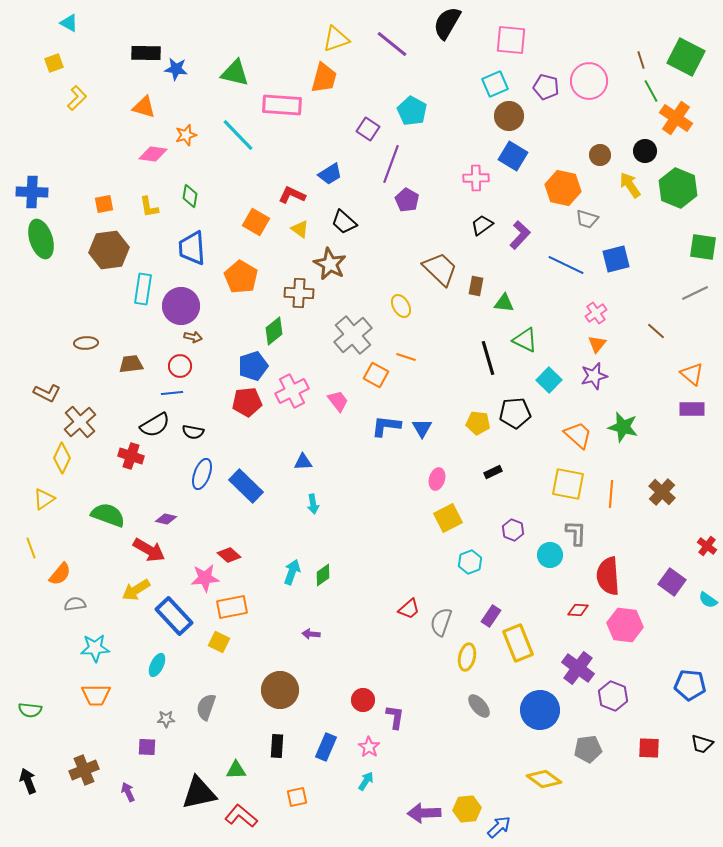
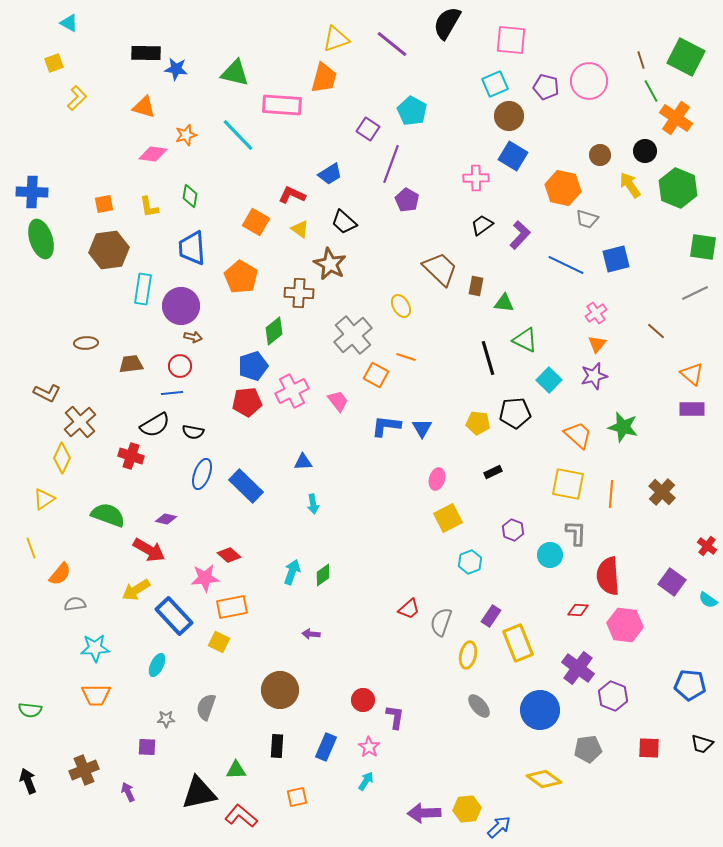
yellow ellipse at (467, 657): moved 1 px right, 2 px up
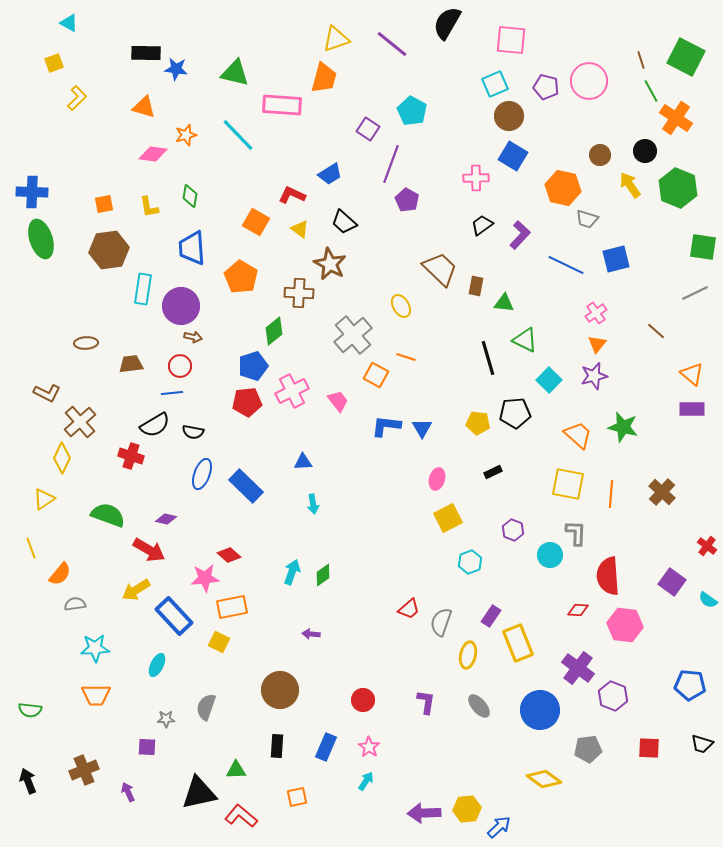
purple L-shape at (395, 717): moved 31 px right, 15 px up
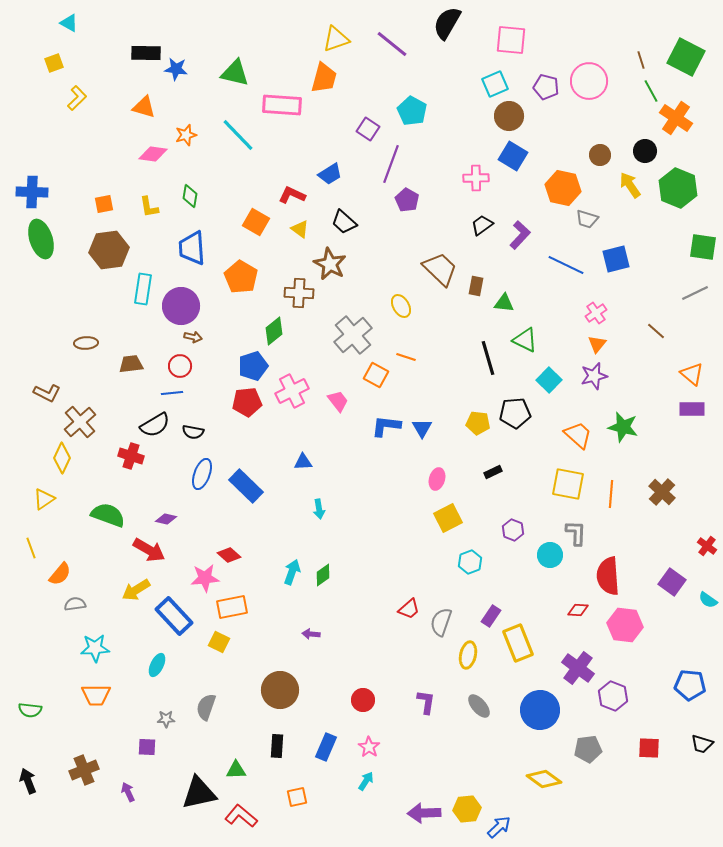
cyan arrow at (313, 504): moved 6 px right, 5 px down
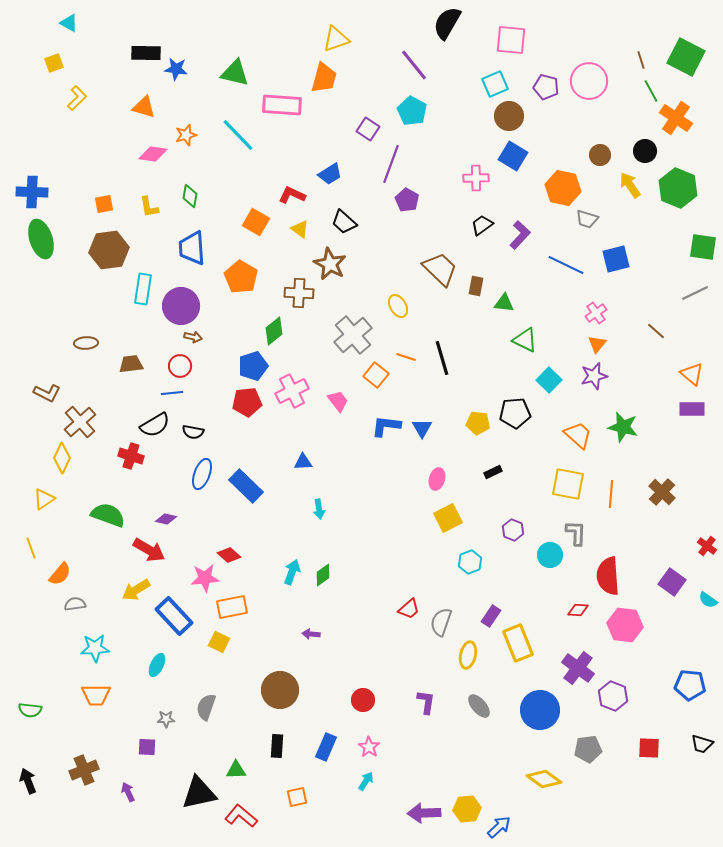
purple line at (392, 44): moved 22 px right, 21 px down; rotated 12 degrees clockwise
yellow ellipse at (401, 306): moved 3 px left
black line at (488, 358): moved 46 px left
orange square at (376, 375): rotated 10 degrees clockwise
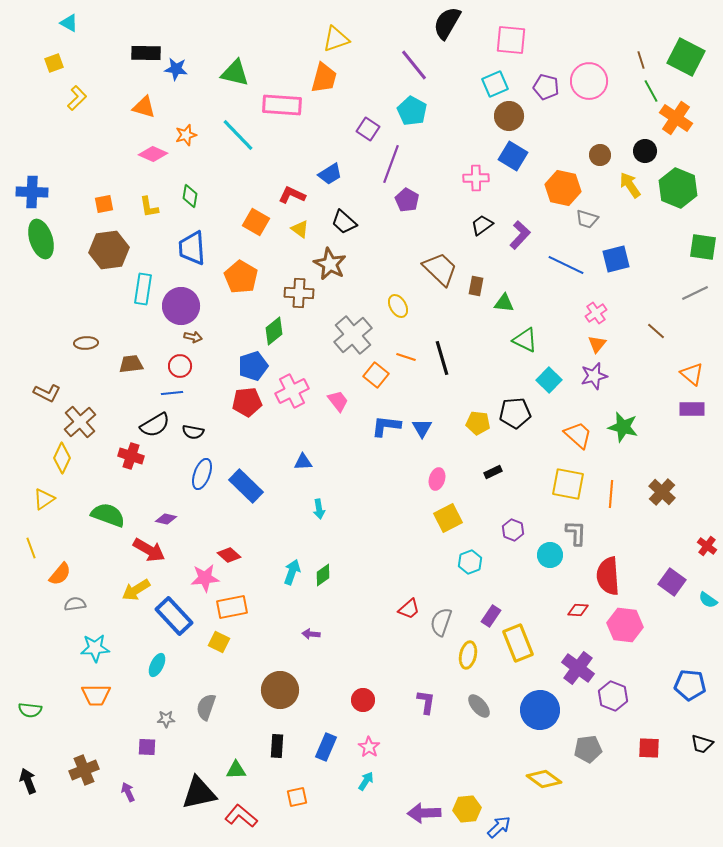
pink diamond at (153, 154): rotated 16 degrees clockwise
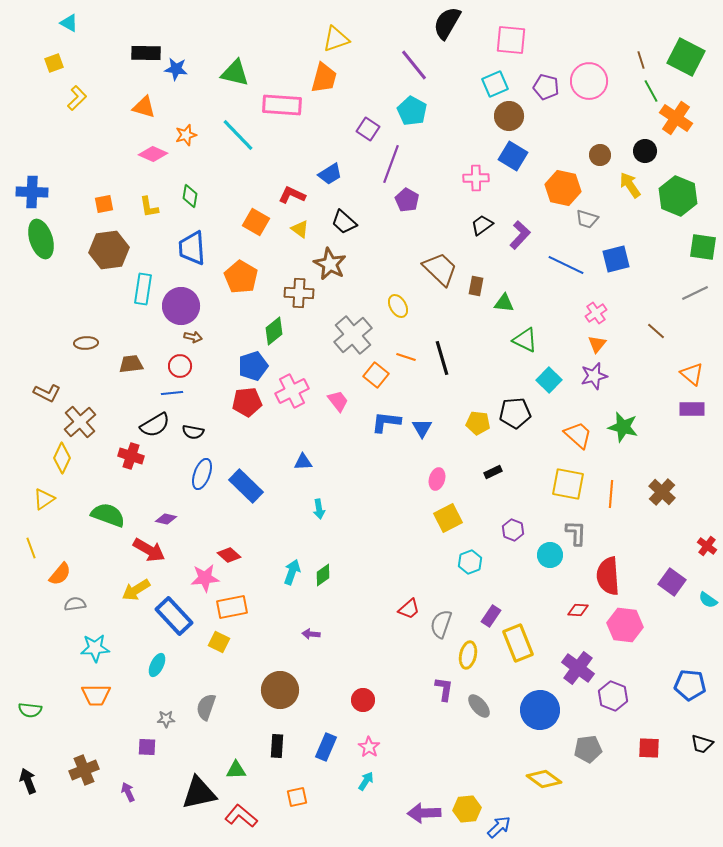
green hexagon at (678, 188): moved 8 px down
blue L-shape at (386, 426): moved 4 px up
gray semicircle at (441, 622): moved 2 px down
purple L-shape at (426, 702): moved 18 px right, 13 px up
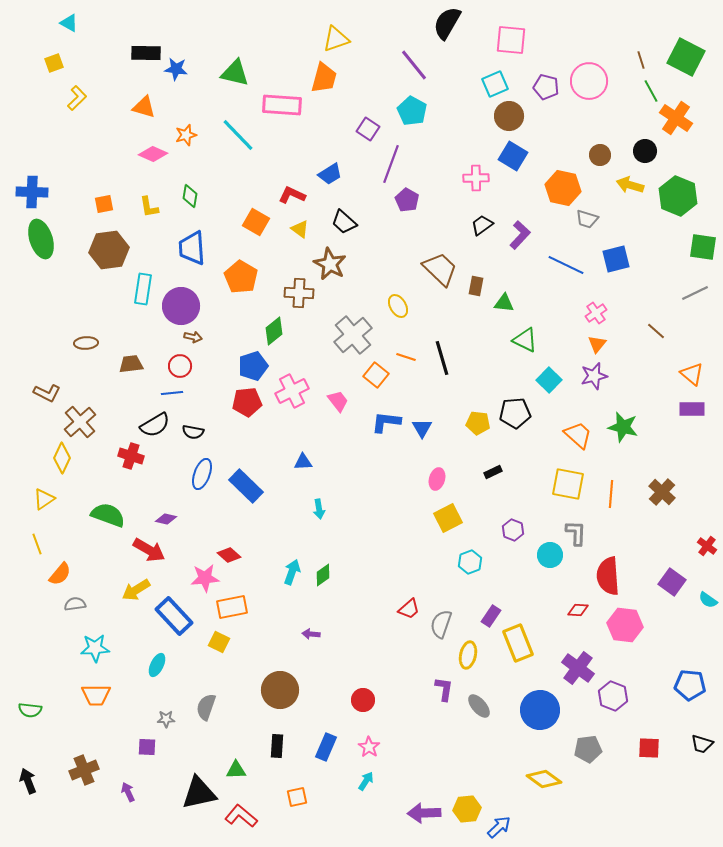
yellow arrow at (630, 185): rotated 40 degrees counterclockwise
yellow line at (31, 548): moved 6 px right, 4 px up
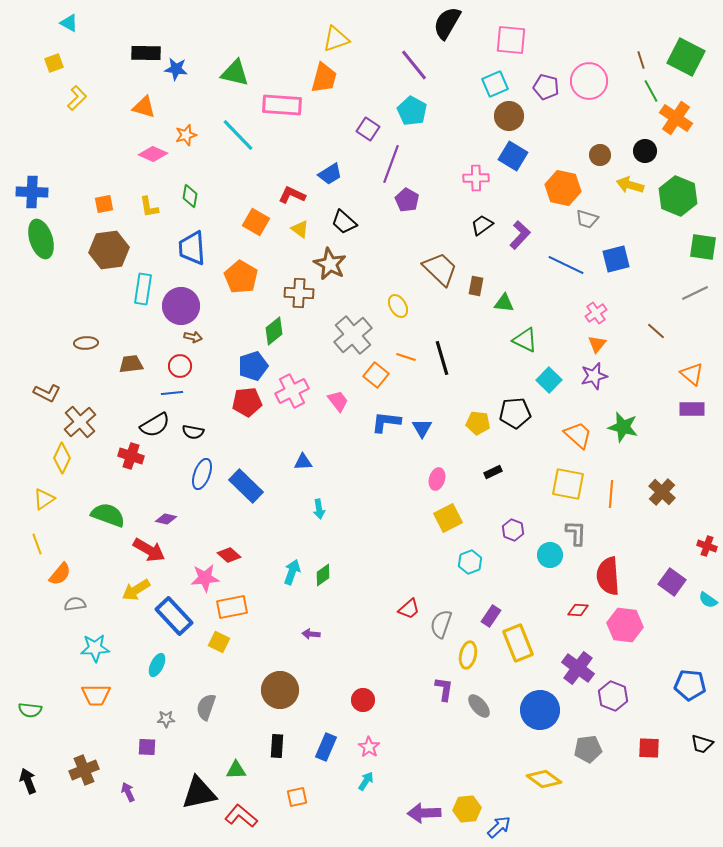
red cross at (707, 546): rotated 18 degrees counterclockwise
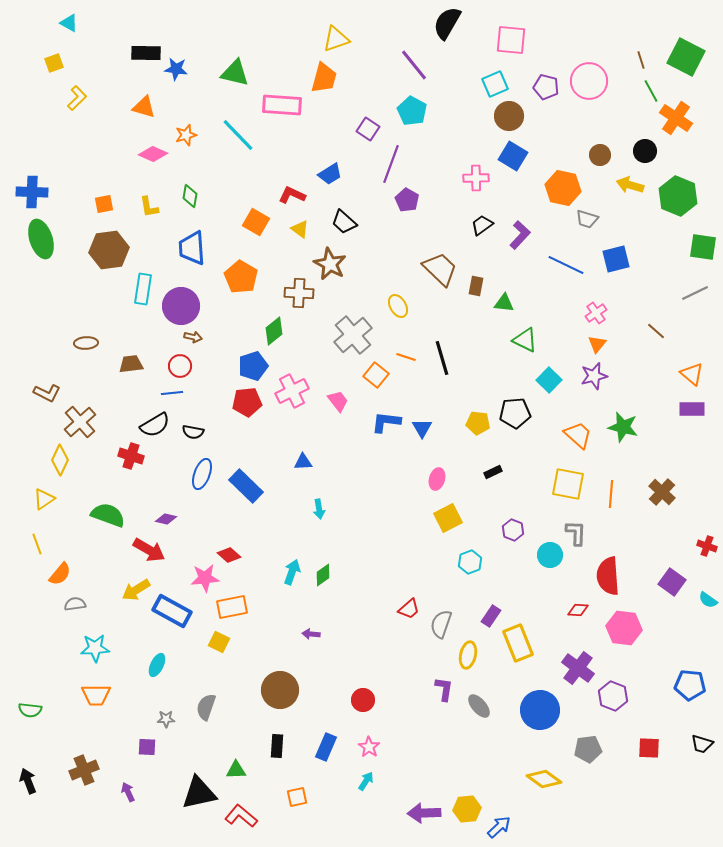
yellow diamond at (62, 458): moved 2 px left, 2 px down
blue rectangle at (174, 616): moved 2 px left, 5 px up; rotated 18 degrees counterclockwise
pink hexagon at (625, 625): moved 1 px left, 3 px down
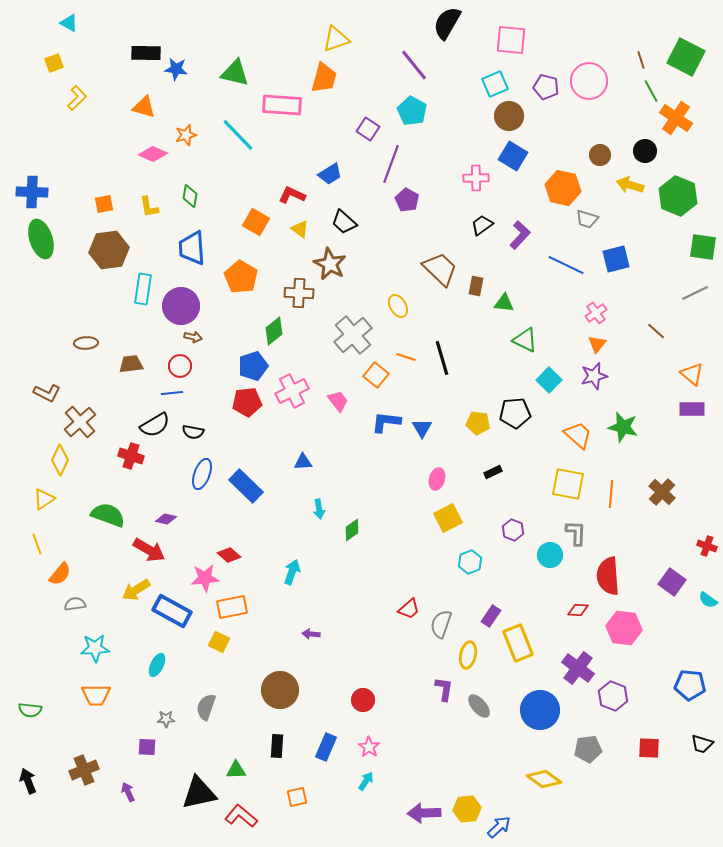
green diamond at (323, 575): moved 29 px right, 45 px up
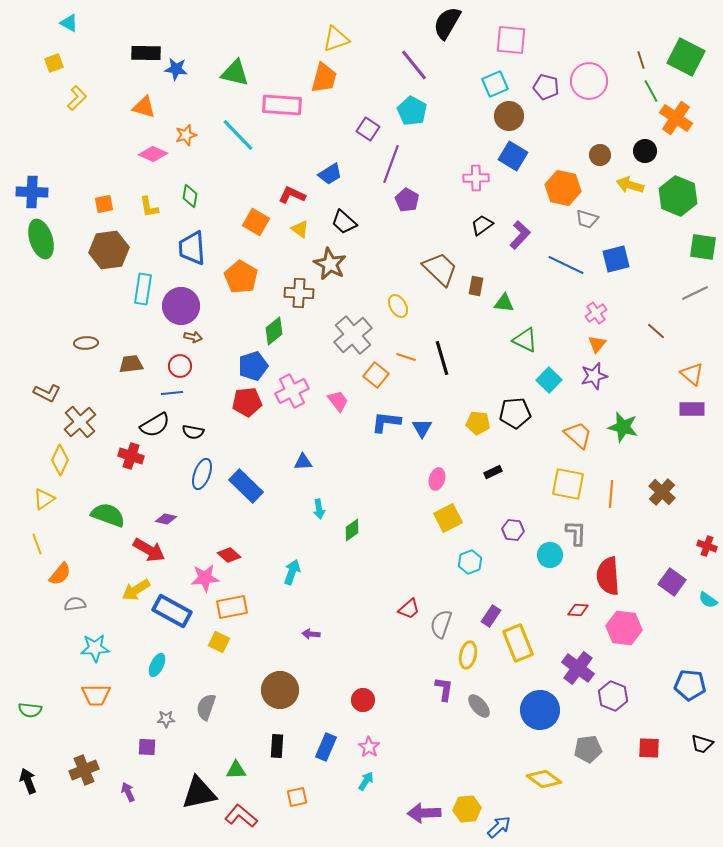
purple hexagon at (513, 530): rotated 15 degrees counterclockwise
